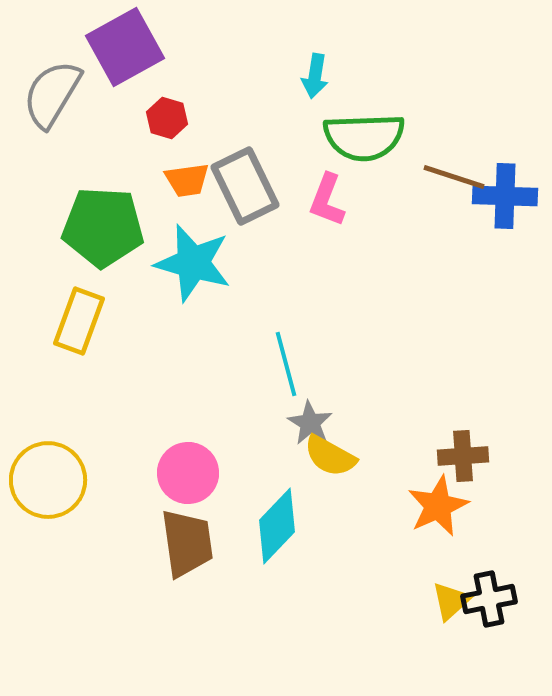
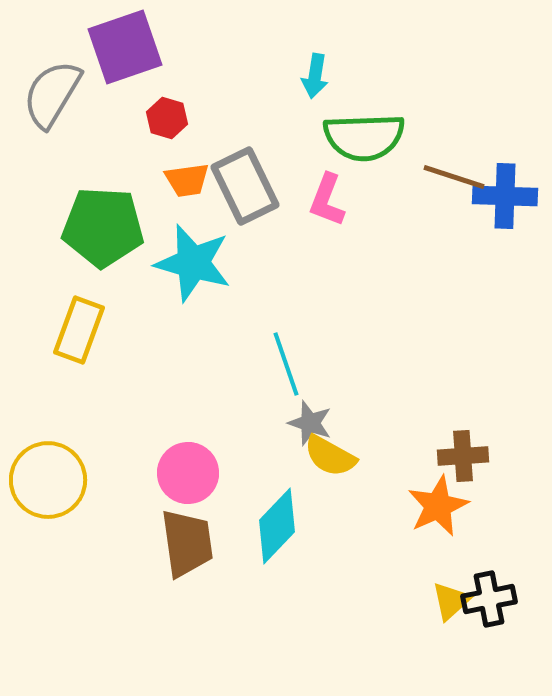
purple square: rotated 10 degrees clockwise
yellow rectangle: moved 9 px down
cyan line: rotated 4 degrees counterclockwise
gray star: rotated 12 degrees counterclockwise
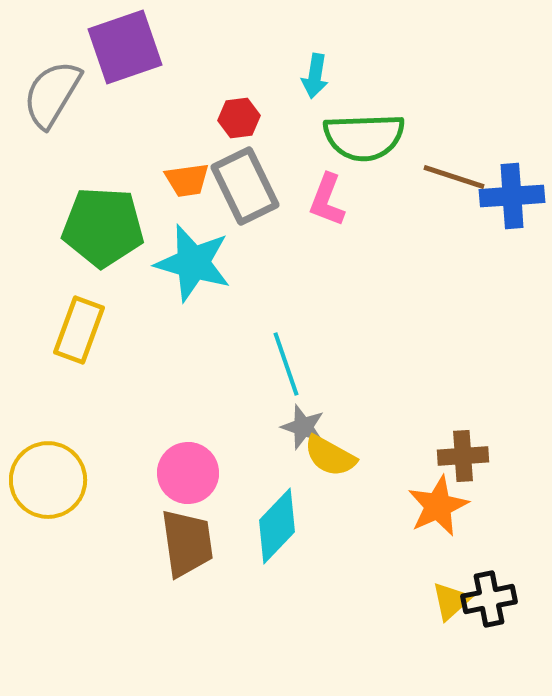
red hexagon: moved 72 px right; rotated 24 degrees counterclockwise
blue cross: moved 7 px right; rotated 6 degrees counterclockwise
gray star: moved 7 px left, 4 px down
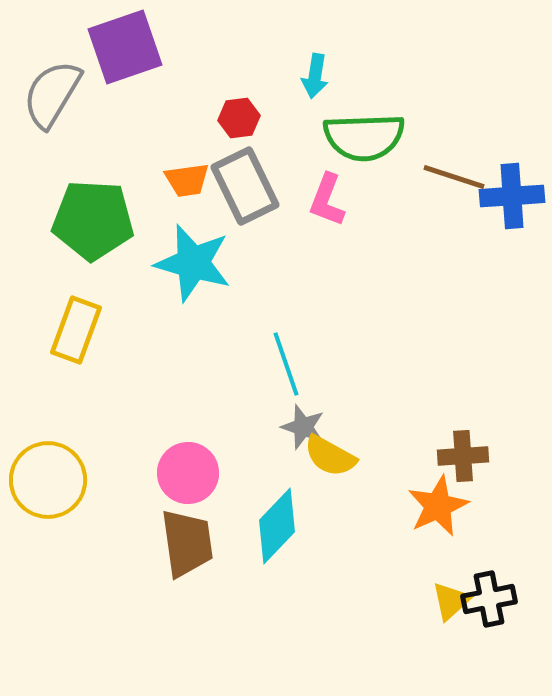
green pentagon: moved 10 px left, 7 px up
yellow rectangle: moved 3 px left
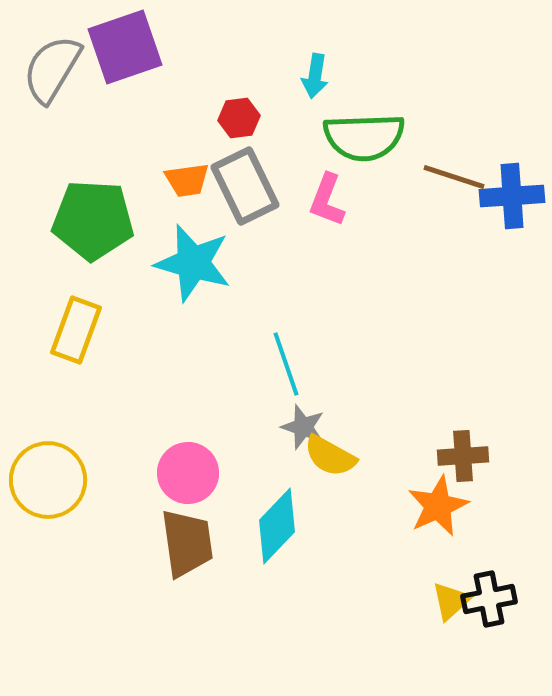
gray semicircle: moved 25 px up
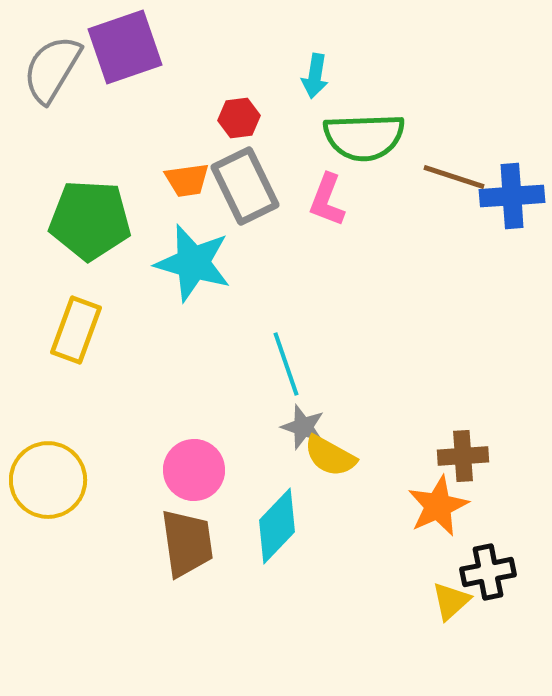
green pentagon: moved 3 px left
pink circle: moved 6 px right, 3 px up
black cross: moved 1 px left, 27 px up
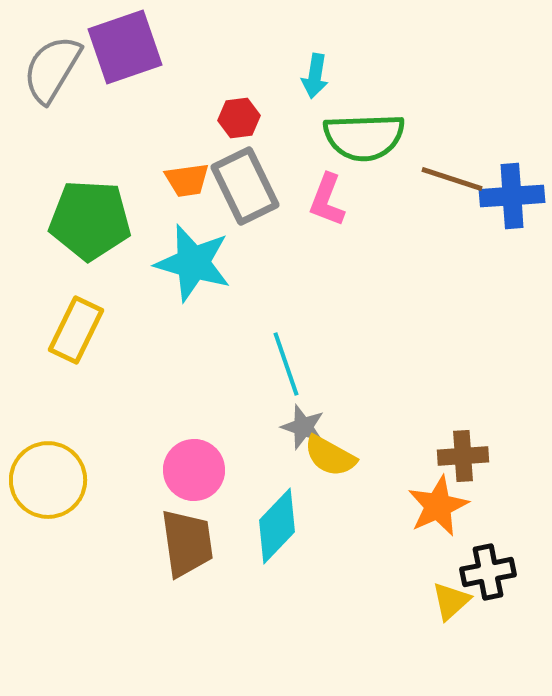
brown line: moved 2 px left, 2 px down
yellow rectangle: rotated 6 degrees clockwise
